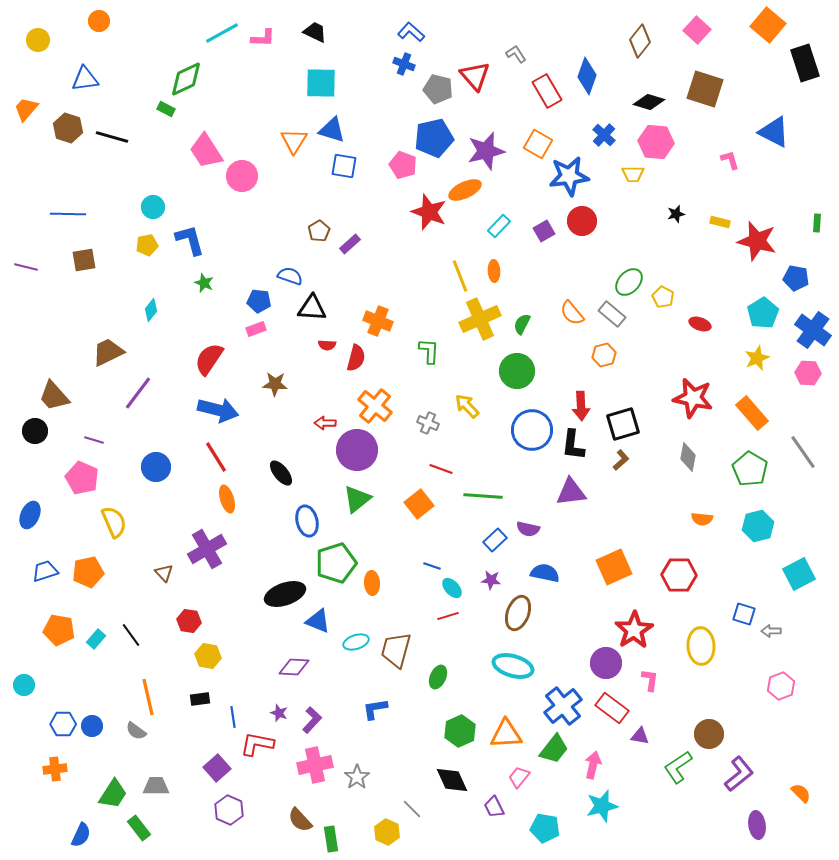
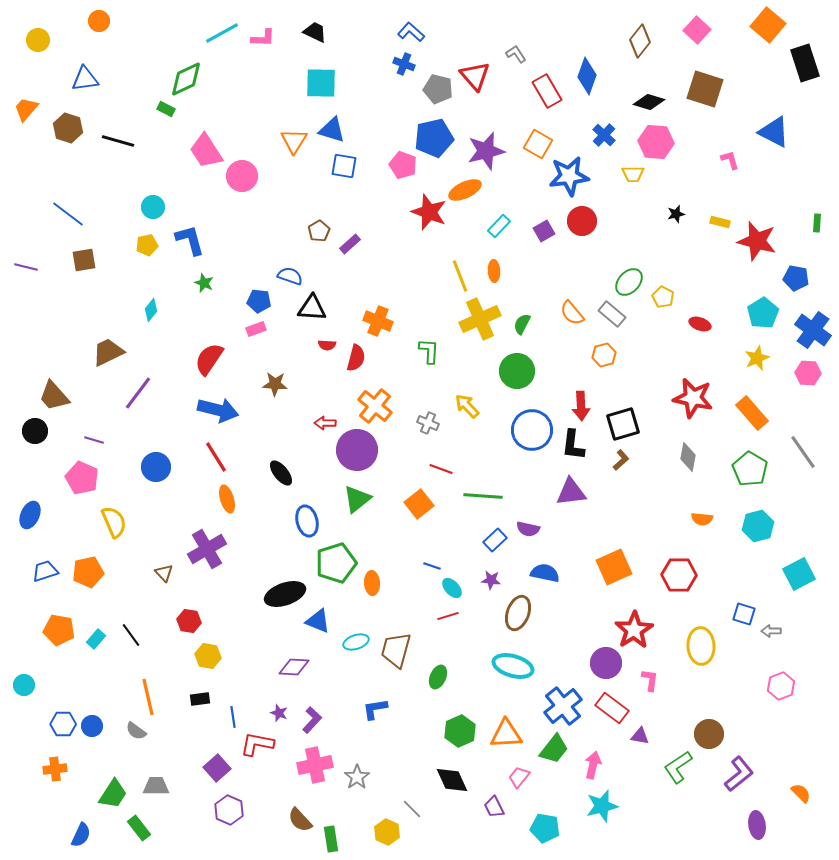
black line at (112, 137): moved 6 px right, 4 px down
blue line at (68, 214): rotated 36 degrees clockwise
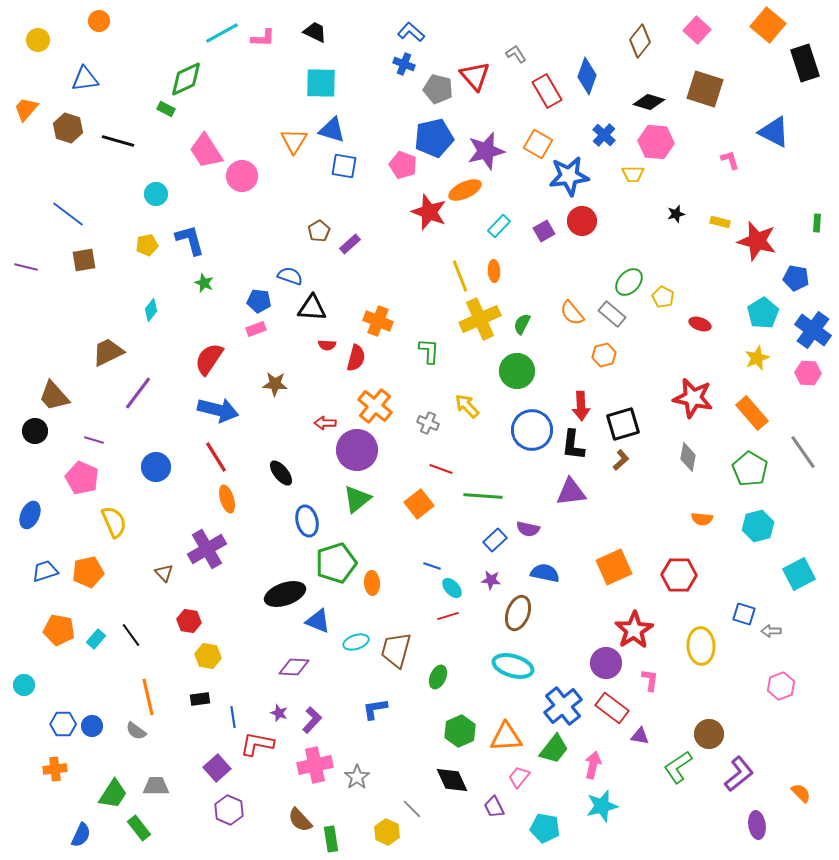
cyan circle at (153, 207): moved 3 px right, 13 px up
orange triangle at (506, 734): moved 3 px down
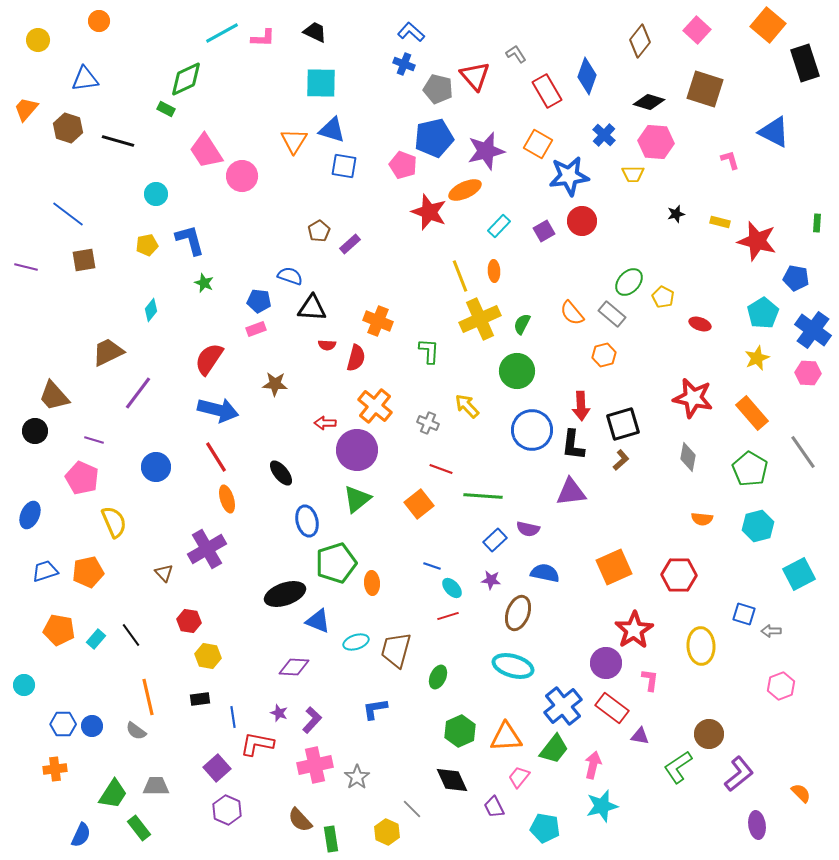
purple hexagon at (229, 810): moved 2 px left
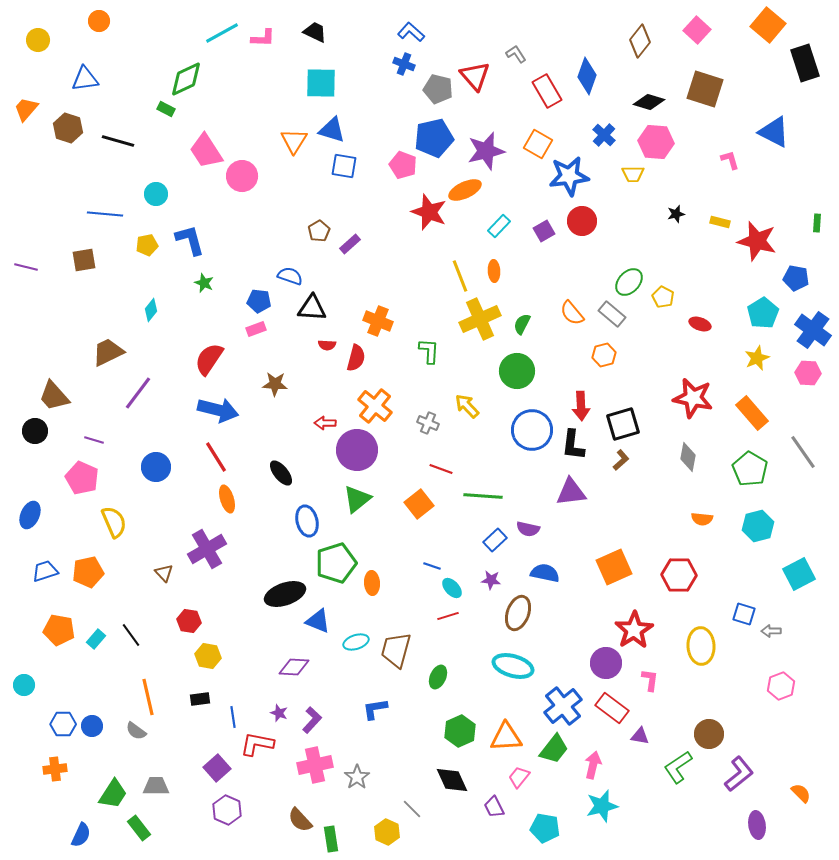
blue line at (68, 214): moved 37 px right; rotated 32 degrees counterclockwise
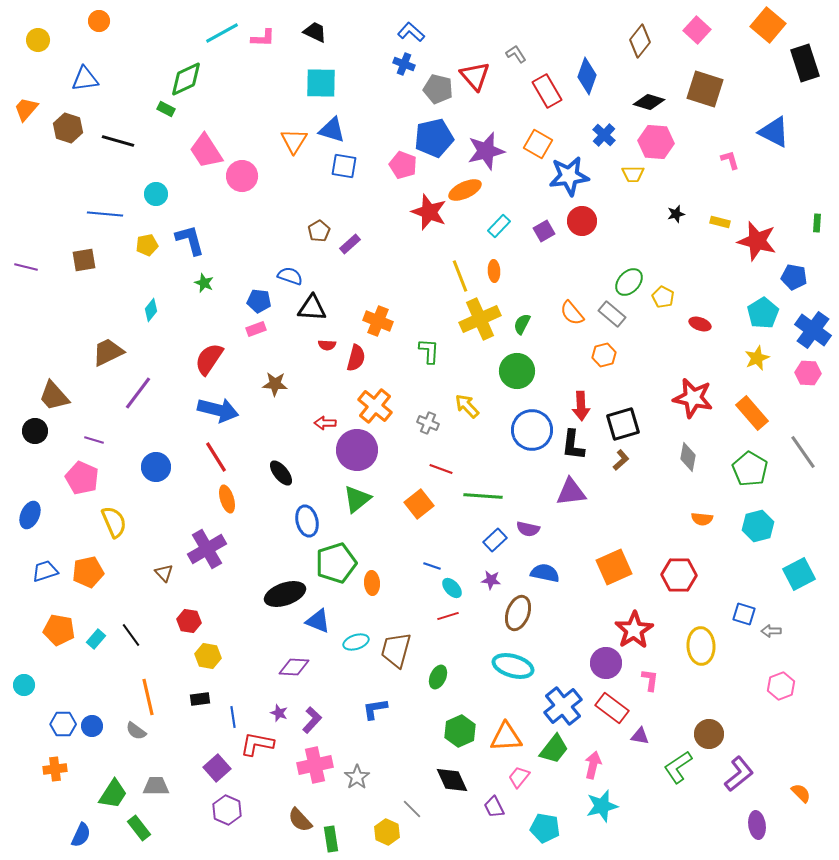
blue pentagon at (796, 278): moved 2 px left, 1 px up
